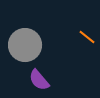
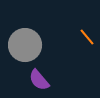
orange line: rotated 12 degrees clockwise
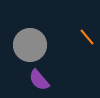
gray circle: moved 5 px right
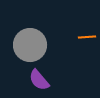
orange line: rotated 54 degrees counterclockwise
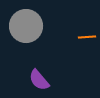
gray circle: moved 4 px left, 19 px up
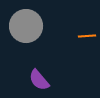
orange line: moved 1 px up
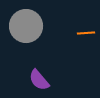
orange line: moved 1 px left, 3 px up
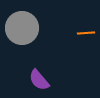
gray circle: moved 4 px left, 2 px down
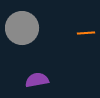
purple semicircle: moved 2 px left; rotated 120 degrees clockwise
